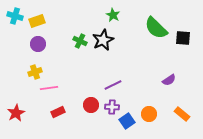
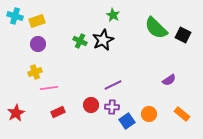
black square: moved 3 px up; rotated 21 degrees clockwise
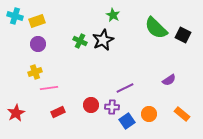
purple line: moved 12 px right, 3 px down
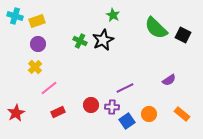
yellow cross: moved 5 px up; rotated 24 degrees counterclockwise
pink line: rotated 30 degrees counterclockwise
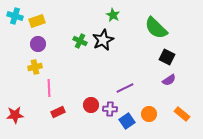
black square: moved 16 px left, 22 px down
yellow cross: rotated 32 degrees clockwise
pink line: rotated 54 degrees counterclockwise
purple cross: moved 2 px left, 2 px down
red star: moved 1 px left, 2 px down; rotated 24 degrees clockwise
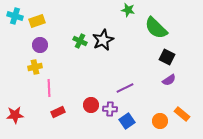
green star: moved 15 px right, 5 px up; rotated 16 degrees counterclockwise
purple circle: moved 2 px right, 1 px down
orange circle: moved 11 px right, 7 px down
